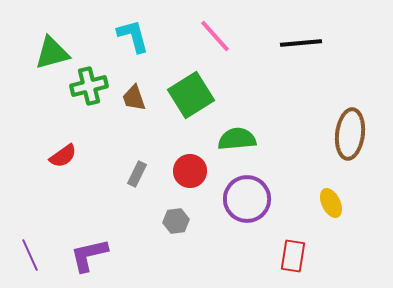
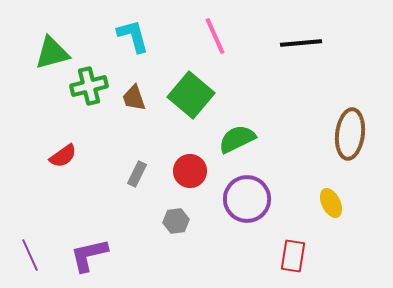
pink line: rotated 18 degrees clockwise
green square: rotated 18 degrees counterclockwise
green semicircle: rotated 21 degrees counterclockwise
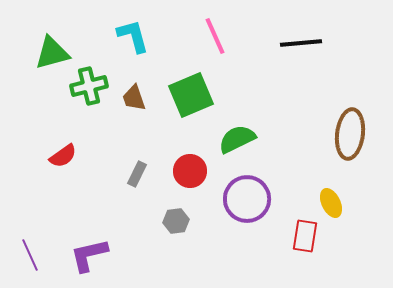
green square: rotated 27 degrees clockwise
red rectangle: moved 12 px right, 20 px up
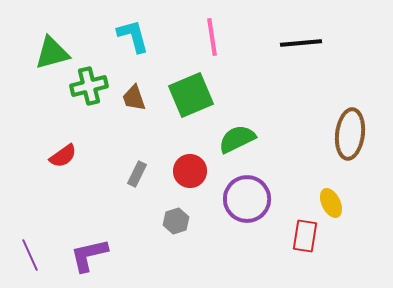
pink line: moved 3 px left, 1 px down; rotated 15 degrees clockwise
gray hexagon: rotated 10 degrees counterclockwise
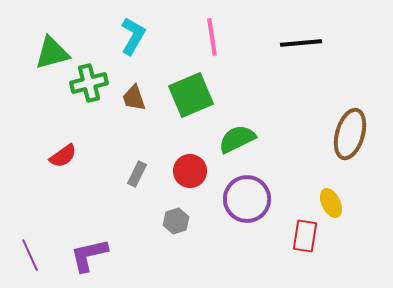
cyan L-shape: rotated 45 degrees clockwise
green cross: moved 3 px up
brown ellipse: rotated 9 degrees clockwise
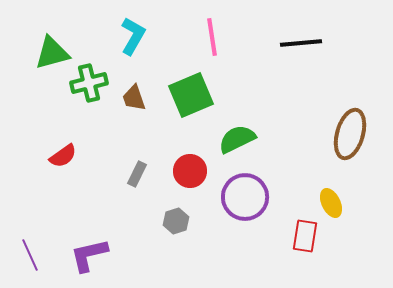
purple circle: moved 2 px left, 2 px up
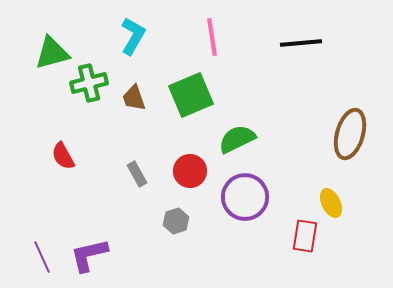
red semicircle: rotated 96 degrees clockwise
gray rectangle: rotated 55 degrees counterclockwise
purple line: moved 12 px right, 2 px down
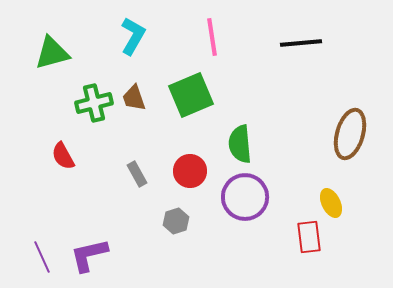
green cross: moved 5 px right, 20 px down
green semicircle: moved 3 px right, 5 px down; rotated 69 degrees counterclockwise
red rectangle: moved 4 px right, 1 px down; rotated 16 degrees counterclockwise
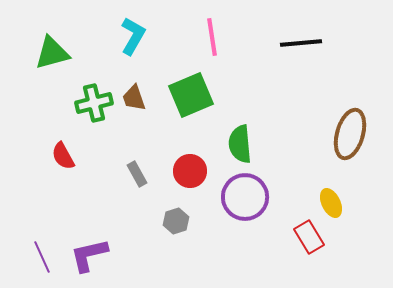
red rectangle: rotated 24 degrees counterclockwise
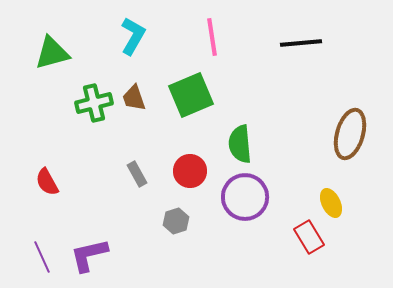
red semicircle: moved 16 px left, 26 px down
